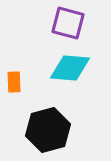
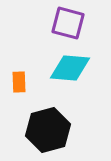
orange rectangle: moved 5 px right
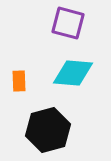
cyan diamond: moved 3 px right, 5 px down
orange rectangle: moved 1 px up
